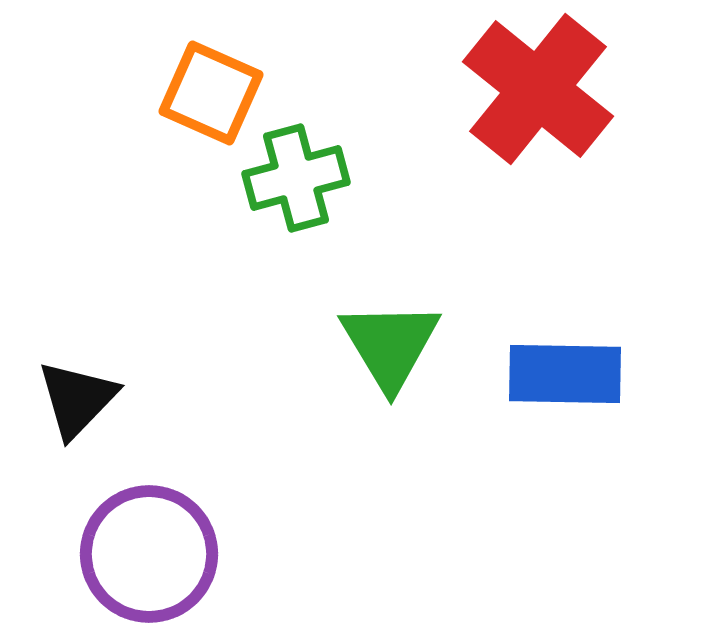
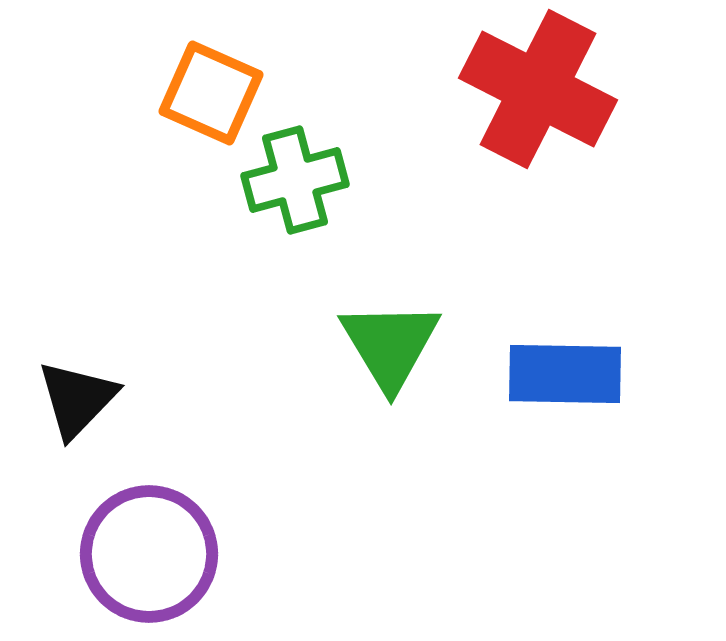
red cross: rotated 12 degrees counterclockwise
green cross: moved 1 px left, 2 px down
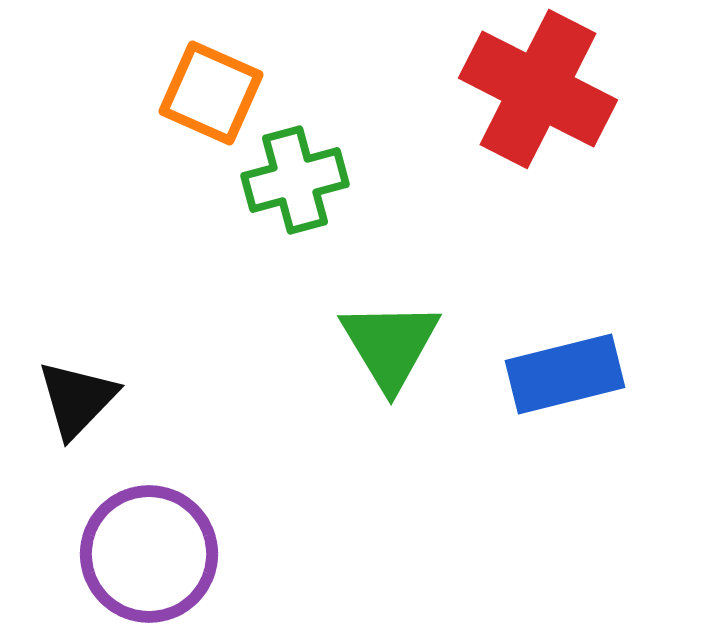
blue rectangle: rotated 15 degrees counterclockwise
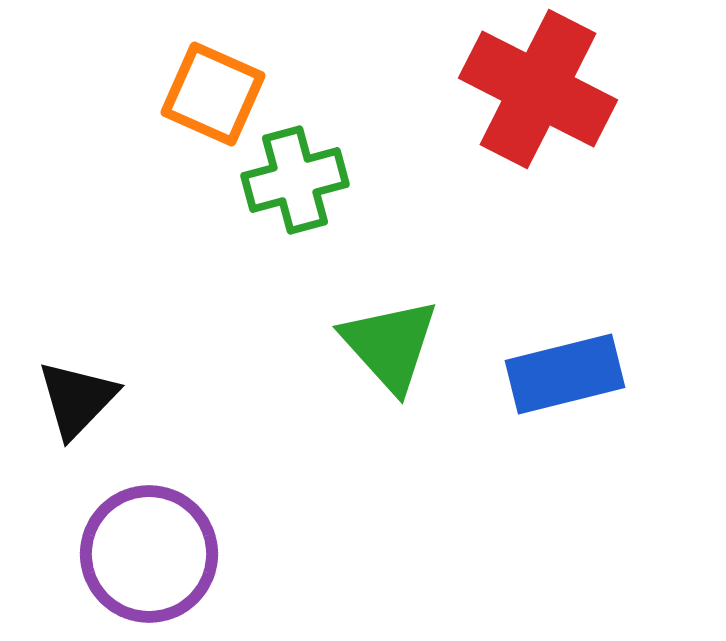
orange square: moved 2 px right, 1 px down
green triangle: rotated 11 degrees counterclockwise
